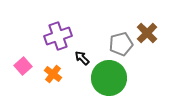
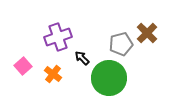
purple cross: moved 1 px down
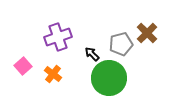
black arrow: moved 10 px right, 4 px up
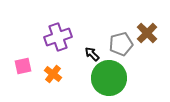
pink square: rotated 30 degrees clockwise
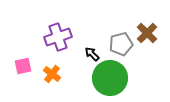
orange cross: moved 1 px left
green circle: moved 1 px right
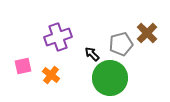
orange cross: moved 1 px left, 1 px down
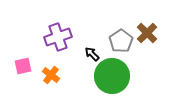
gray pentagon: moved 3 px up; rotated 20 degrees counterclockwise
green circle: moved 2 px right, 2 px up
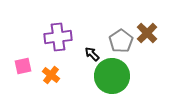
purple cross: rotated 12 degrees clockwise
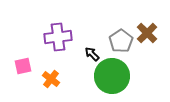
orange cross: moved 4 px down
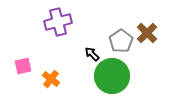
purple cross: moved 15 px up; rotated 8 degrees counterclockwise
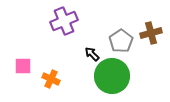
purple cross: moved 6 px right, 1 px up; rotated 8 degrees counterclockwise
brown cross: moved 4 px right; rotated 30 degrees clockwise
pink square: rotated 12 degrees clockwise
orange cross: rotated 12 degrees counterclockwise
